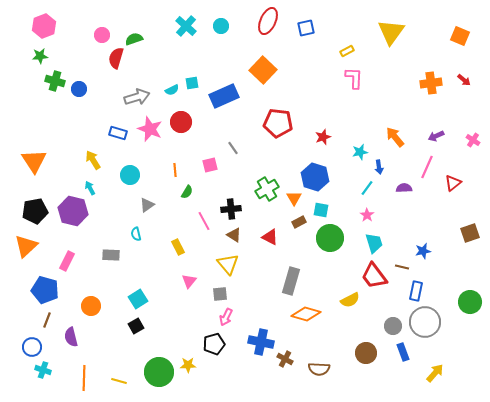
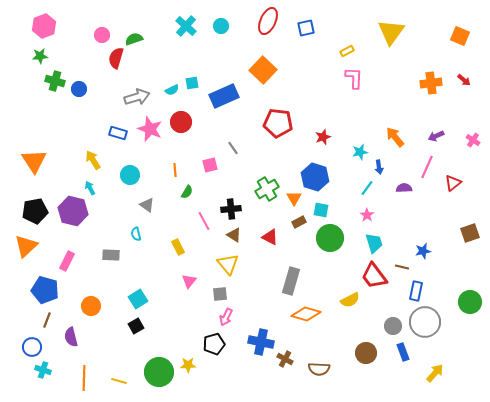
gray triangle at (147, 205): rotated 49 degrees counterclockwise
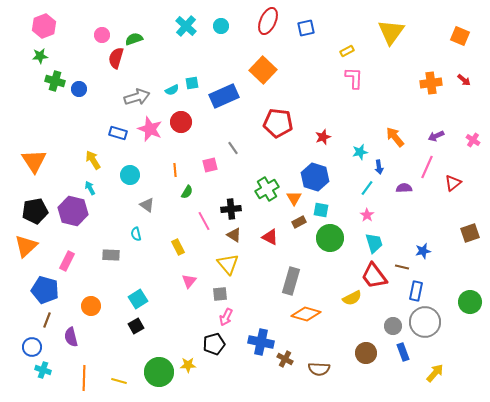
yellow semicircle at (350, 300): moved 2 px right, 2 px up
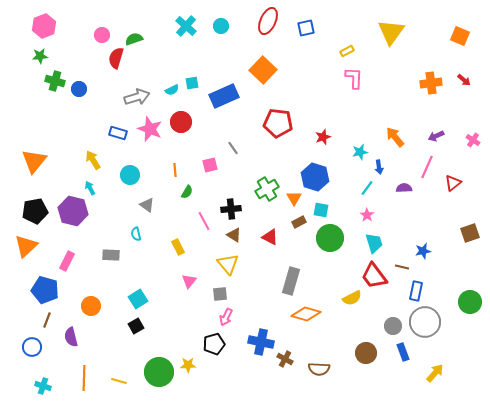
orange triangle at (34, 161): rotated 12 degrees clockwise
cyan cross at (43, 370): moved 16 px down
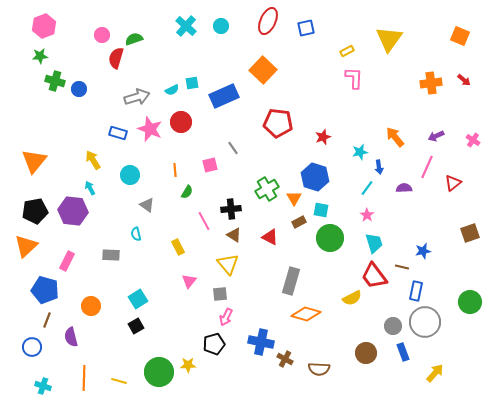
yellow triangle at (391, 32): moved 2 px left, 7 px down
purple hexagon at (73, 211): rotated 8 degrees counterclockwise
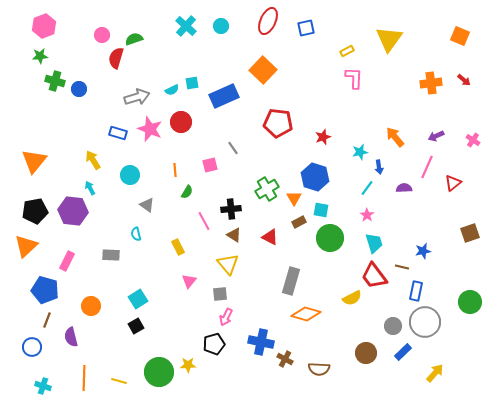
blue rectangle at (403, 352): rotated 66 degrees clockwise
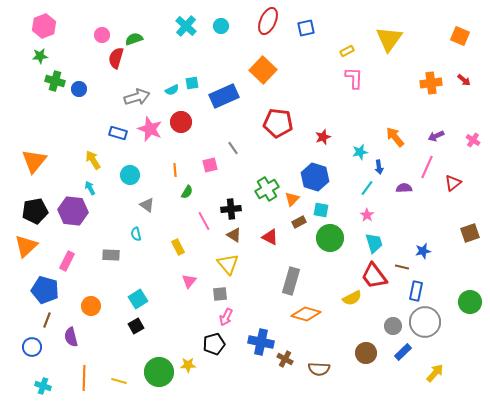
orange triangle at (294, 198): moved 2 px left, 1 px down; rotated 14 degrees clockwise
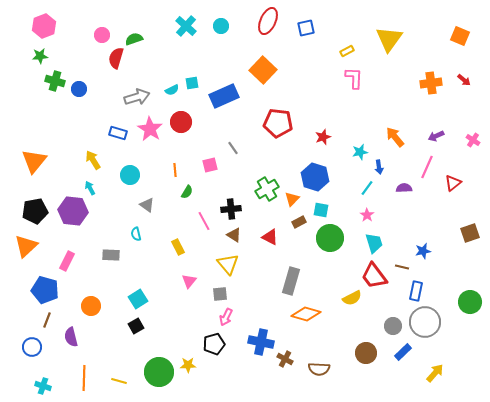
pink star at (150, 129): rotated 10 degrees clockwise
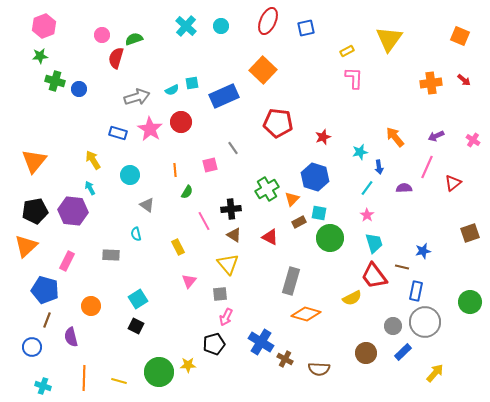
cyan square at (321, 210): moved 2 px left, 3 px down
black square at (136, 326): rotated 35 degrees counterclockwise
blue cross at (261, 342): rotated 20 degrees clockwise
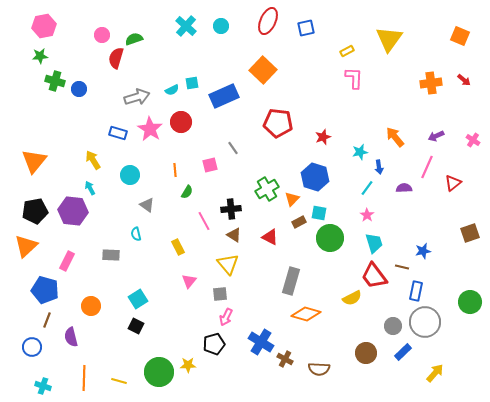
pink hexagon at (44, 26): rotated 10 degrees clockwise
